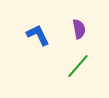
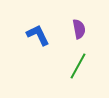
green line: rotated 12 degrees counterclockwise
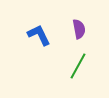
blue L-shape: moved 1 px right
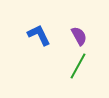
purple semicircle: moved 7 px down; rotated 18 degrees counterclockwise
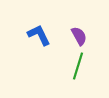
green line: rotated 12 degrees counterclockwise
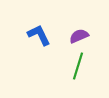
purple semicircle: rotated 84 degrees counterclockwise
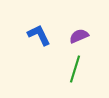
green line: moved 3 px left, 3 px down
